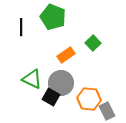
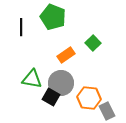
green triangle: rotated 15 degrees counterclockwise
orange hexagon: moved 1 px up
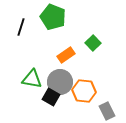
black line: rotated 18 degrees clockwise
gray circle: moved 1 px left, 1 px up
orange hexagon: moved 5 px left, 7 px up
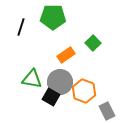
green pentagon: rotated 20 degrees counterclockwise
orange hexagon: rotated 15 degrees clockwise
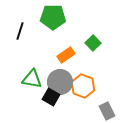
black line: moved 1 px left, 4 px down
orange hexagon: moved 1 px left, 5 px up
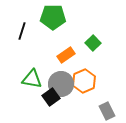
black line: moved 2 px right
gray circle: moved 1 px right, 2 px down
orange hexagon: moved 1 px right, 5 px up; rotated 15 degrees clockwise
black square: rotated 24 degrees clockwise
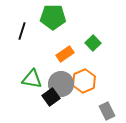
orange rectangle: moved 1 px left, 1 px up
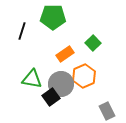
orange hexagon: moved 5 px up
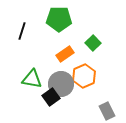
green pentagon: moved 6 px right, 2 px down
